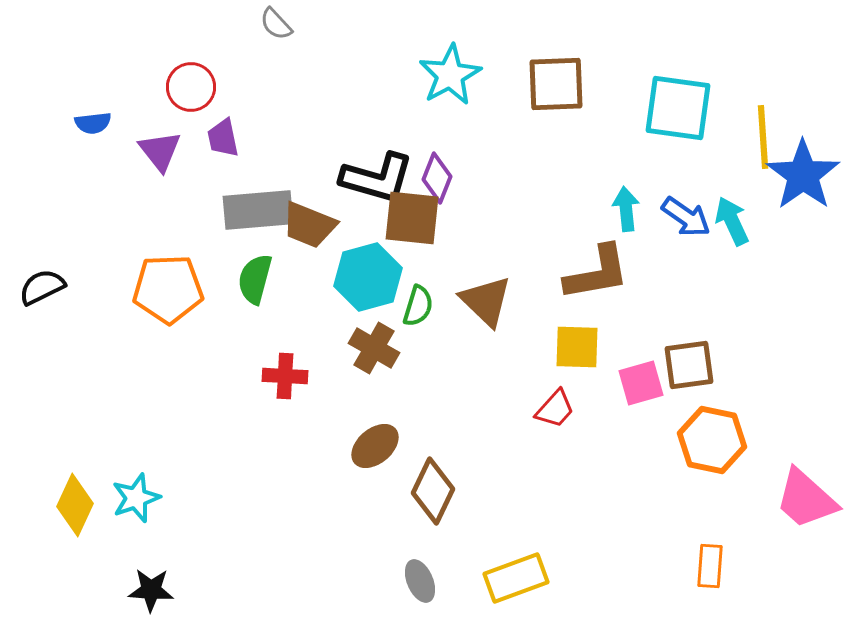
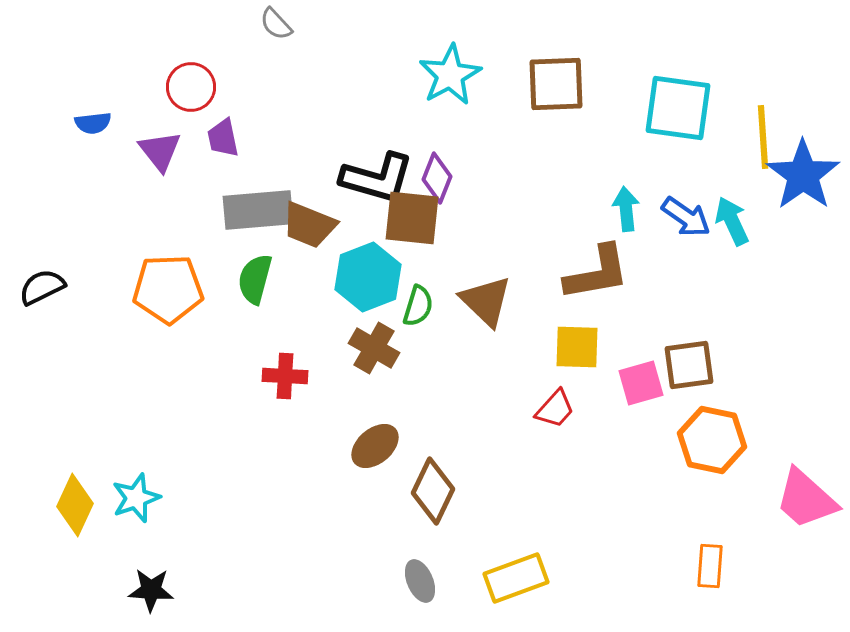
cyan hexagon at (368, 277): rotated 6 degrees counterclockwise
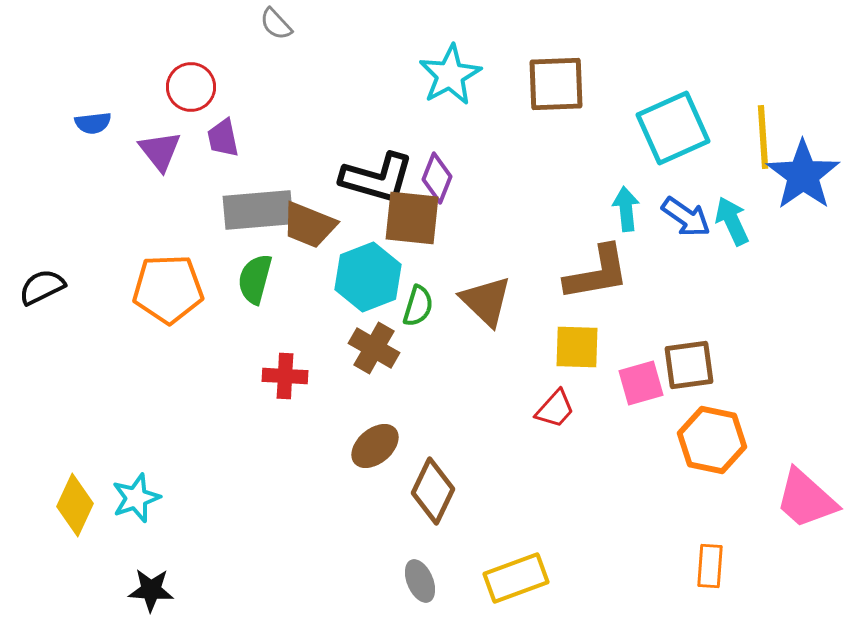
cyan square at (678, 108): moved 5 px left, 20 px down; rotated 32 degrees counterclockwise
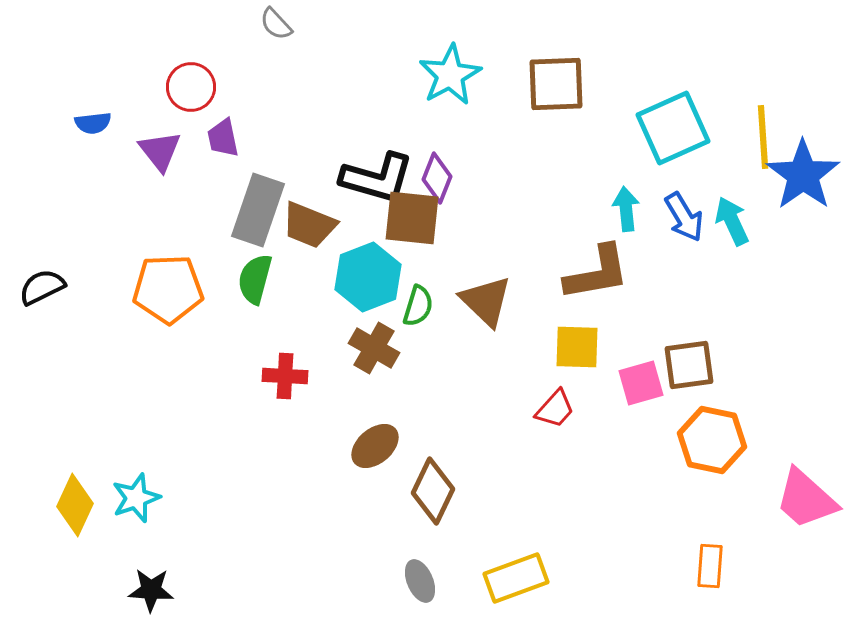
gray rectangle at (258, 210): rotated 66 degrees counterclockwise
blue arrow at (686, 217): moved 2 px left; rotated 24 degrees clockwise
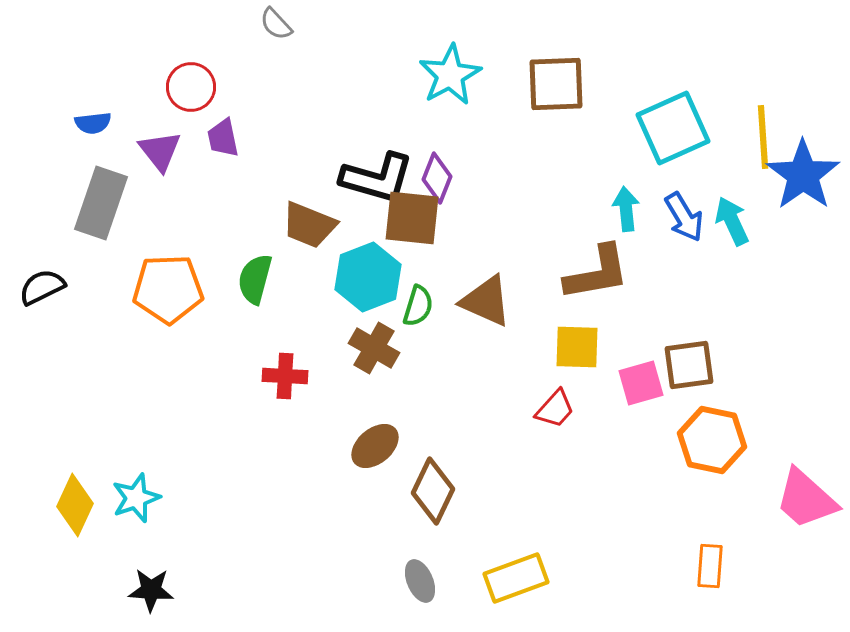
gray rectangle at (258, 210): moved 157 px left, 7 px up
brown triangle at (486, 301): rotated 20 degrees counterclockwise
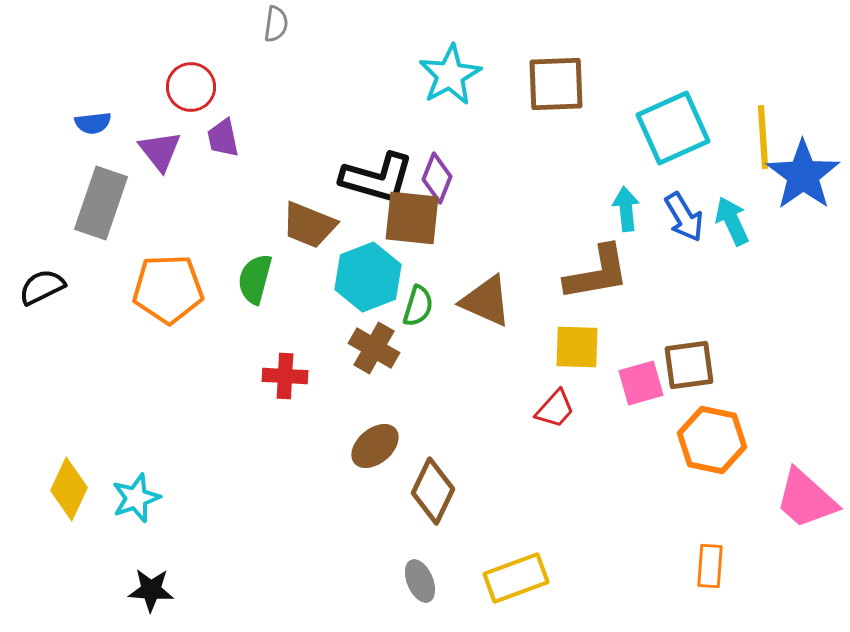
gray semicircle at (276, 24): rotated 129 degrees counterclockwise
yellow diamond at (75, 505): moved 6 px left, 16 px up
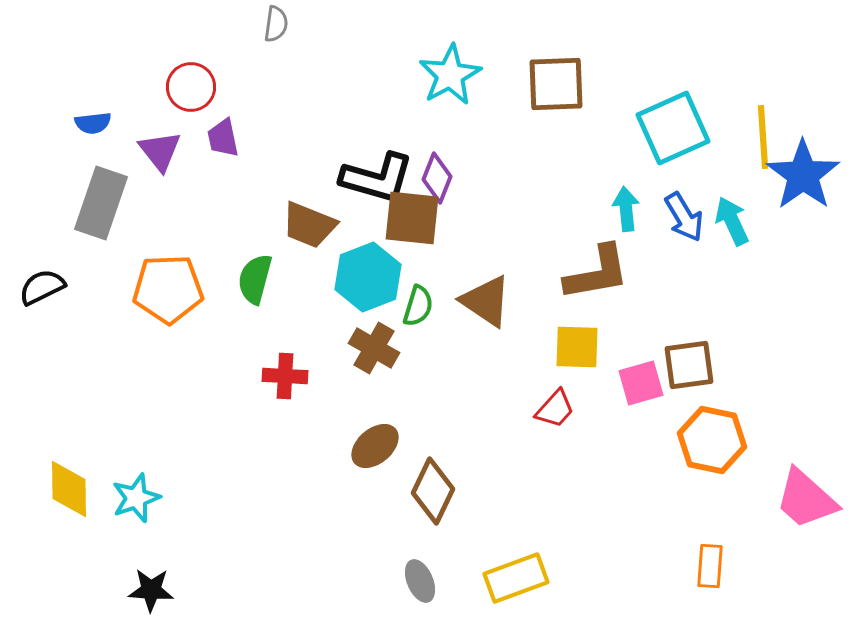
brown triangle at (486, 301): rotated 10 degrees clockwise
yellow diamond at (69, 489): rotated 26 degrees counterclockwise
